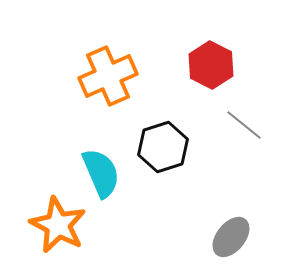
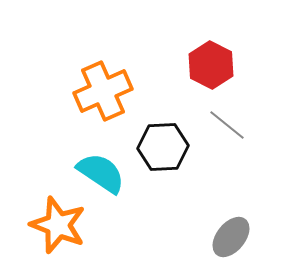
orange cross: moved 5 px left, 15 px down
gray line: moved 17 px left
black hexagon: rotated 15 degrees clockwise
cyan semicircle: rotated 33 degrees counterclockwise
orange star: rotated 6 degrees counterclockwise
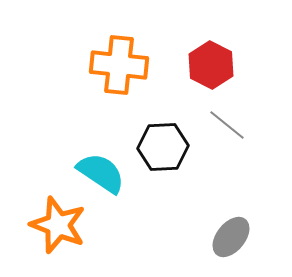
orange cross: moved 16 px right, 26 px up; rotated 30 degrees clockwise
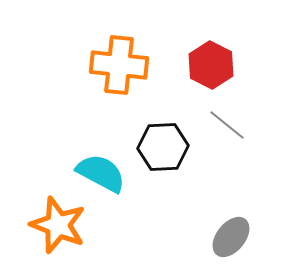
cyan semicircle: rotated 6 degrees counterclockwise
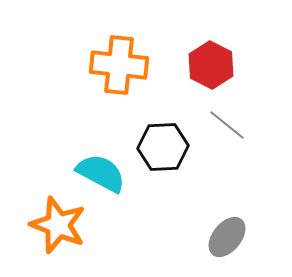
gray ellipse: moved 4 px left
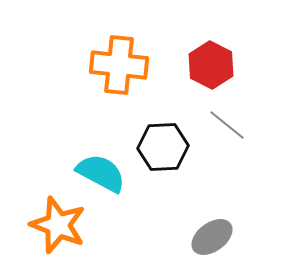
gray ellipse: moved 15 px left; rotated 15 degrees clockwise
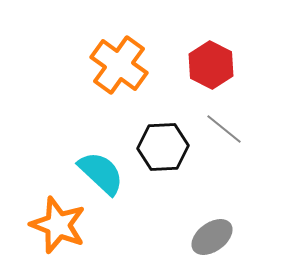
orange cross: rotated 30 degrees clockwise
gray line: moved 3 px left, 4 px down
cyan semicircle: rotated 15 degrees clockwise
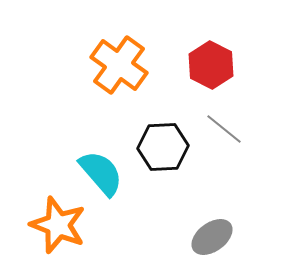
cyan semicircle: rotated 6 degrees clockwise
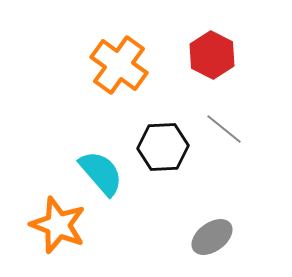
red hexagon: moved 1 px right, 10 px up
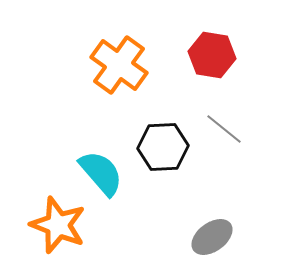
red hexagon: rotated 18 degrees counterclockwise
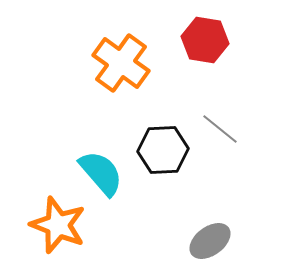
red hexagon: moved 7 px left, 15 px up
orange cross: moved 2 px right, 2 px up
gray line: moved 4 px left
black hexagon: moved 3 px down
gray ellipse: moved 2 px left, 4 px down
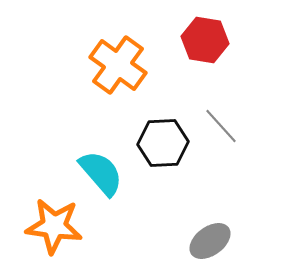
orange cross: moved 3 px left, 2 px down
gray line: moved 1 px right, 3 px up; rotated 9 degrees clockwise
black hexagon: moved 7 px up
orange star: moved 4 px left, 1 px down; rotated 14 degrees counterclockwise
